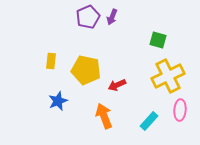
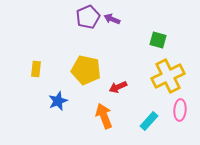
purple arrow: moved 2 px down; rotated 91 degrees clockwise
yellow rectangle: moved 15 px left, 8 px down
red arrow: moved 1 px right, 2 px down
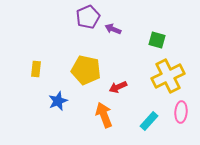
purple arrow: moved 1 px right, 10 px down
green square: moved 1 px left
pink ellipse: moved 1 px right, 2 px down
orange arrow: moved 1 px up
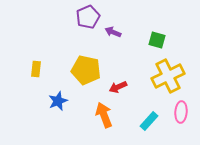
purple arrow: moved 3 px down
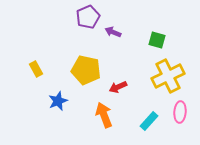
yellow rectangle: rotated 35 degrees counterclockwise
pink ellipse: moved 1 px left
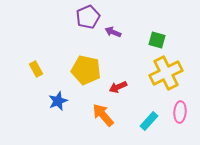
yellow cross: moved 2 px left, 3 px up
orange arrow: moved 1 px left; rotated 20 degrees counterclockwise
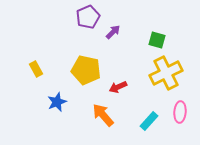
purple arrow: rotated 112 degrees clockwise
blue star: moved 1 px left, 1 px down
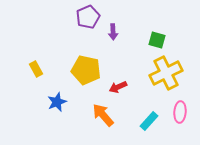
purple arrow: rotated 133 degrees clockwise
